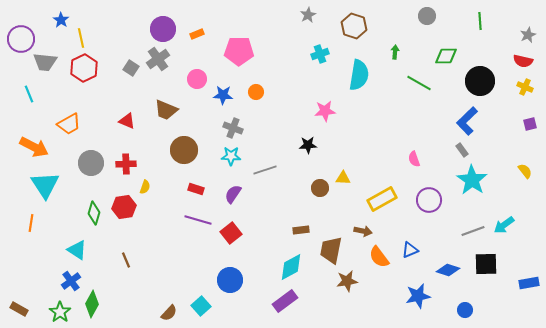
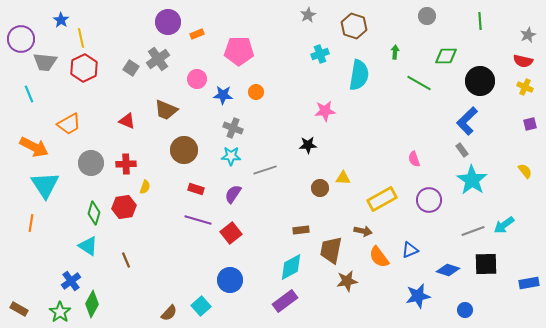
purple circle at (163, 29): moved 5 px right, 7 px up
cyan triangle at (77, 250): moved 11 px right, 4 px up
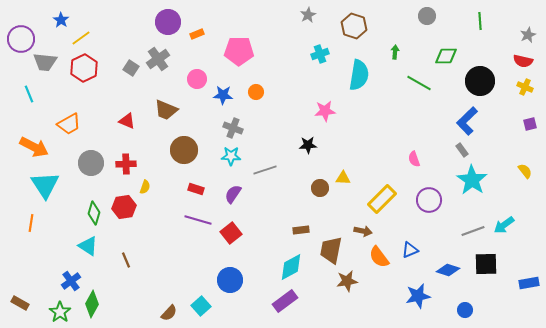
yellow line at (81, 38): rotated 66 degrees clockwise
yellow rectangle at (382, 199): rotated 16 degrees counterclockwise
brown rectangle at (19, 309): moved 1 px right, 6 px up
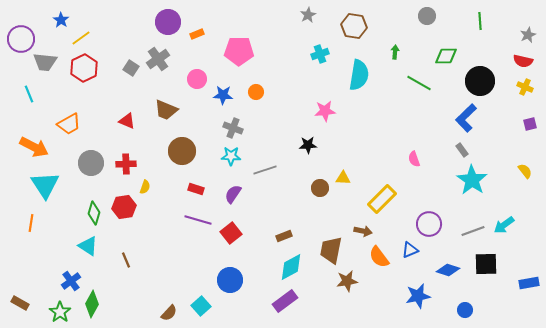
brown hexagon at (354, 26): rotated 10 degrees counterclockwise
blue L-shape at (467, 121): moved 1 px left, 3 px up
brown circle at (184, 150): moved 2 px left, 1 px down
purple circle at (429, 200): moved 24 px down
brown rectangle at (301, 230): moved 17 px left, 6 px down; rotated 14 degrees counterclockwise
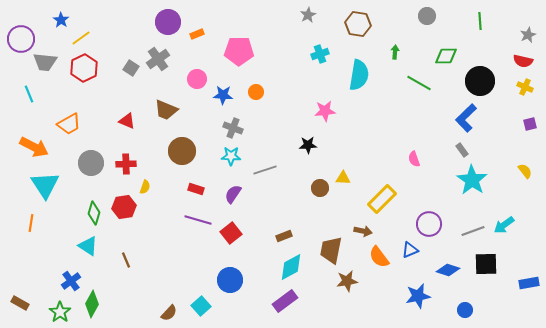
brown hexagon at (354, 26): moved 4 px right, 2 px up
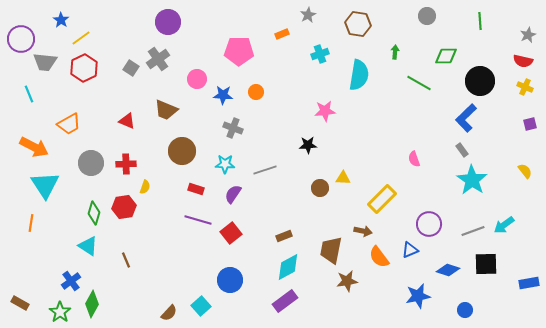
orange rectangle at (197, 34): moved 85 px right
cyan star at (231, 156): moved 6 px left, 8 px down
cyan diamond at (291, 267): moved 3 px left
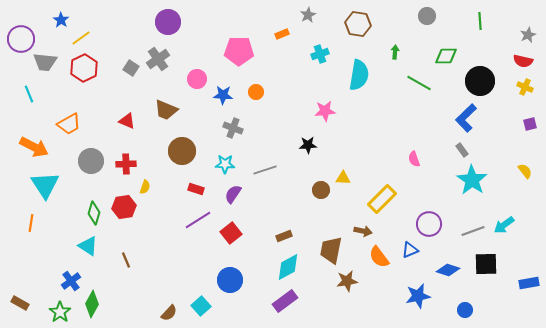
gray circle at (91, 163): moved 2 px up
brown circle at (320, 188): moved 1 px right, 2 px down
purple line at (198, 220): rotated 48 degrees counterclockwise
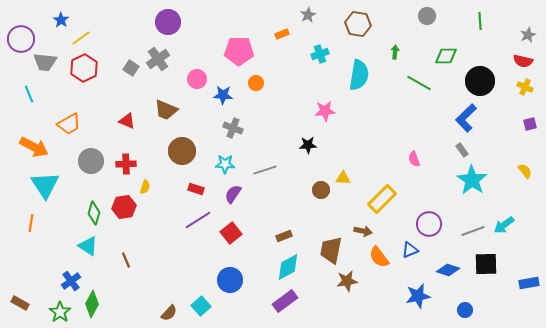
orange circle at (256, 92): moved 9 px up
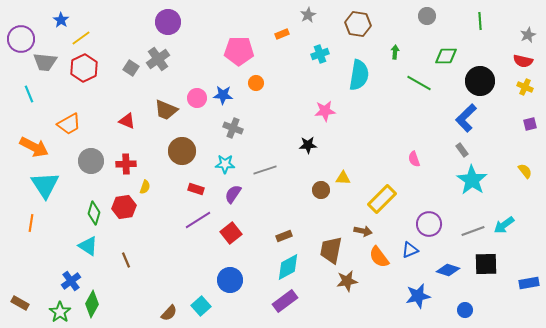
pink circle at (197, 79): moved 19 px down
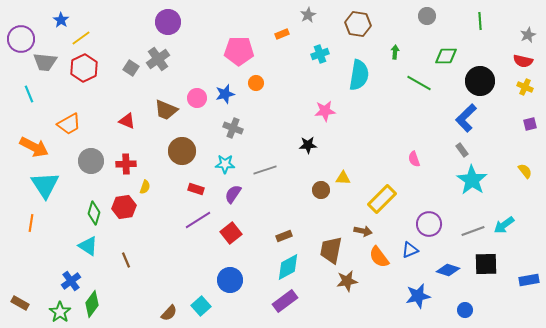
blue star at (223, 95): moved 2 px right, 1 px up; rotated 18 degrees counterclockwise
blue rectangle at (529, 283): moved 3 px up
green diamond at (92, 304): rotated 8 degrees clockwise
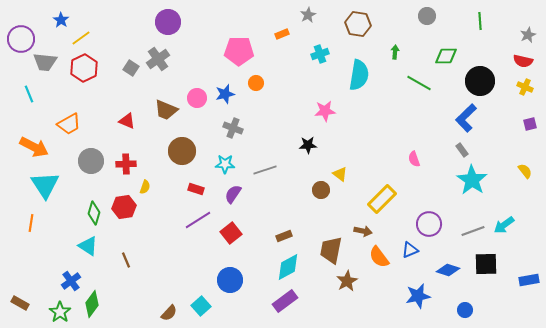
yellow triangle at (343, 178): moved 3 px left, 4 px up; rotated 35 degrees clockwise
brown star at (347, 281): rotated 20 degrees counterclockwise
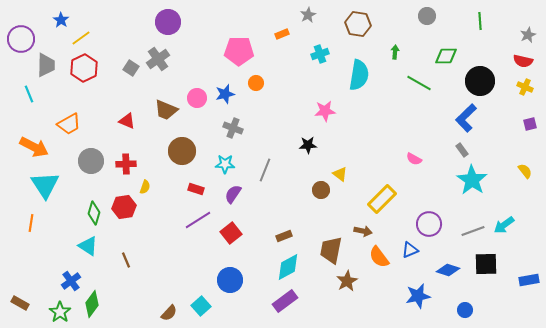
gray trapezoid at (45, 62): moved 1 px right, 3 px down; rotated 95 degrees counterclockwise
pink semicircle at (414, 159): rotated 42 degrees counterclockwise
gray line at (265, 170): rotated 50 degrees counterclockwise
